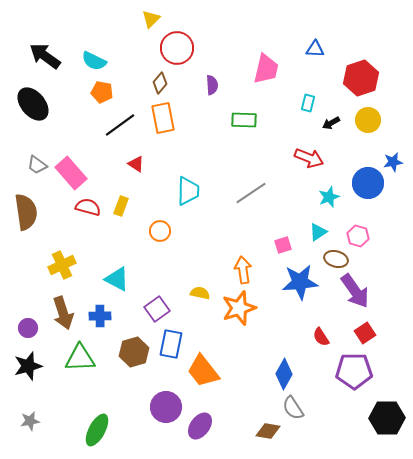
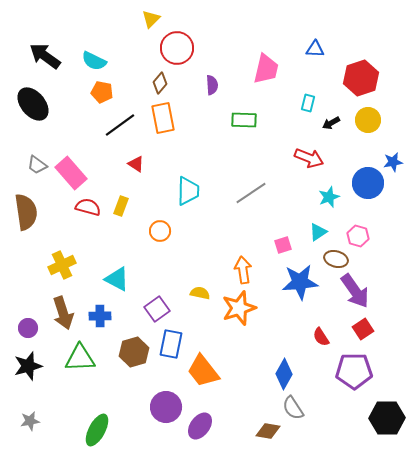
red square at (365, 333): moved 2 px left, 4 px up
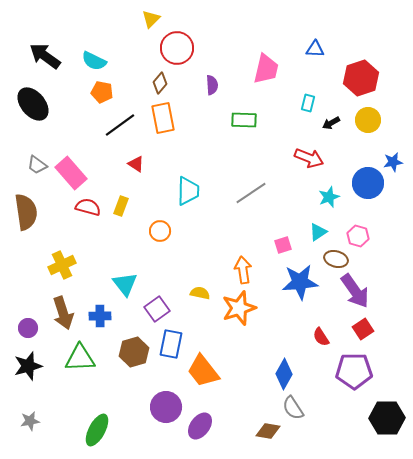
cyan triangle at (117, 279): moved 8 px right, 5 px down; rotated 24 degrees clockwise
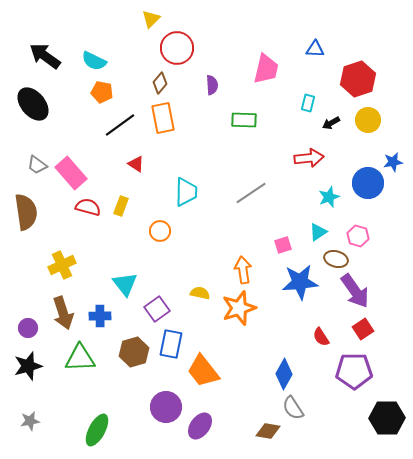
red hexagon at (361, 78): moved 3 px left, 1 px down
red arrow at (309, 158): rotated 28 degrees counterclockwise
cyan trapezoid at (188, 191): moved 2 px left, 1 px down
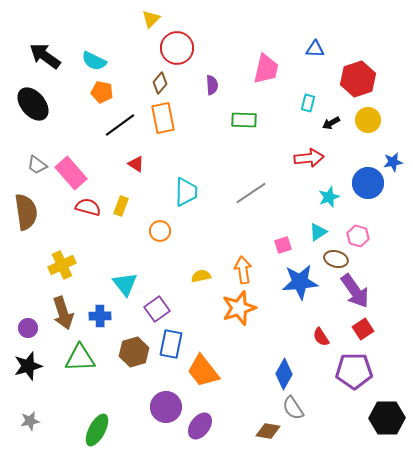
yellow semicircle at (200, 293): moved 1 px right, 17 px up; rotated 24 degrees counterclockwise
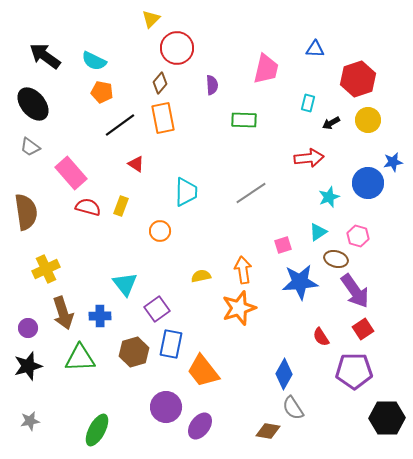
gray trapezoid at (37, 165): moved 7 px left, 18 px up
yellow cross at (62, 265): moved 16 px left, 4 px down
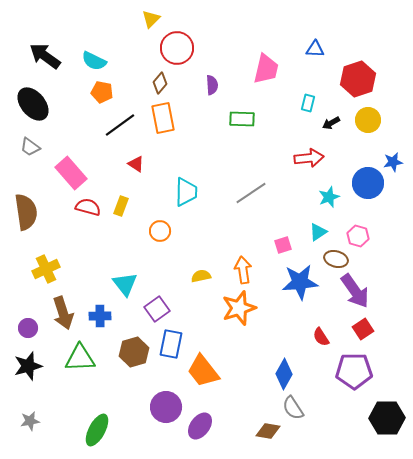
green rectangle at (244, 120): moved 2 px left, 1 px up
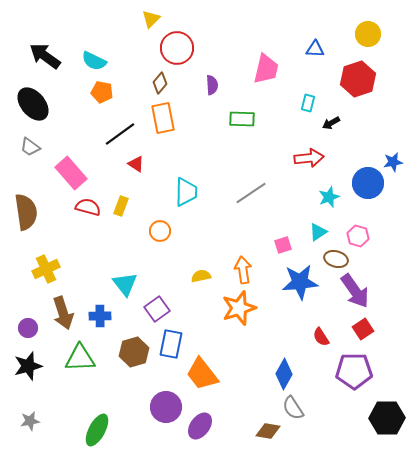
yellow circle at (368, 120): moved 86 px up
black line at (120, 125): moved 9 px down
orange trapezoid at (203, 371): moved 1 px left, 3 px down
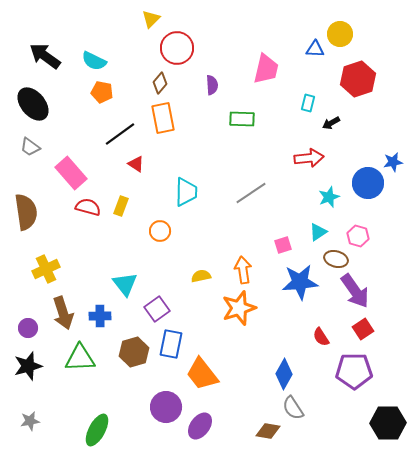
yellow circle at (368, 34): moved 28 px left
black hexagon at (387, 418): moved 1 px right, 5 px down
